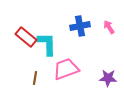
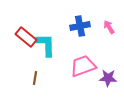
cyan L-shape: moved 1 px left, 1 px down
pink trapezoid: moved 17 px right, 3 px up
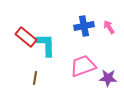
blue cross: moved 4 px right
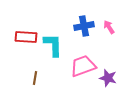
red rectangle: rotated 35 degrees counterclockwise
cyan L-shape: moved 7 px right
purple star: rotated 12 degrees clockwise
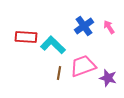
blue cross: rotated 24 degrees counterclockwise
cyan L-shape: rotated 45 degrees counterclockwise
brown line: moved 24 px right, 5 px up
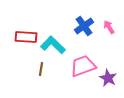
brown line: moved 18 px left, 4 px up
purple star: rotated 12 degrees clockwise
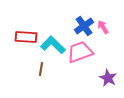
pink arrow: moved 6 px left
pink trapezoid: moved 3 px left, 14 px up
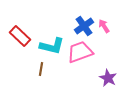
pink arrow: moved 1 px right, 1 px up
red rectangle: moved 6 px left, 1 px up; rotated 40 degrees clockwise
cyan L-shape: moved 1 px left, 1 px down; rotated 150 degrees clockwise
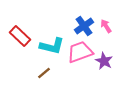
pink arrow: moved 2 px right
brown line: moved 3 px right, 4 px down; rotated 40 degrees clockwise
purple star: moved 4 px left, 17 px up
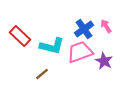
blue cross: moved 3 px down
brown line: moved 2 px left, 1 px down
